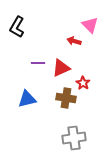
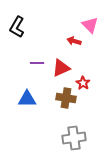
purple line: moved 1 px left
blue triangle: rotated 12 degrees clockwise
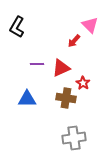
red arrow: rotated 64 degrees counterclockwise
purple line: moved 1 px down
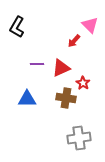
gray cross: moved 5 px right
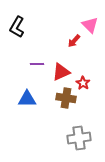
red triangle: moved 4 px down
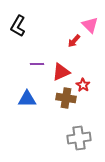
black L-shape: moved 1 px right, 1 px up
red star: moved 2 px down
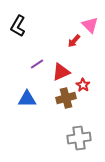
purple line: rotated 32 degrees counterclockwise
brown cross: rotated 24 degrees counterclockwise
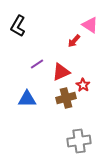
pink triangle: rotated 12 degrees counterclockwise
gray cross: moved 3 px down
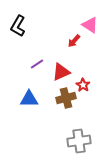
blue triangle: moved 2 px right
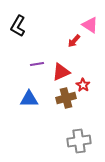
purple line: rotated 24 degrees clockwise
